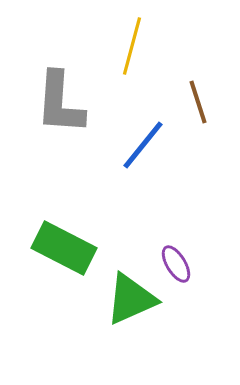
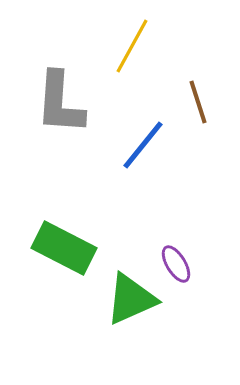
yellow line: rotated 14 degrees clockwise
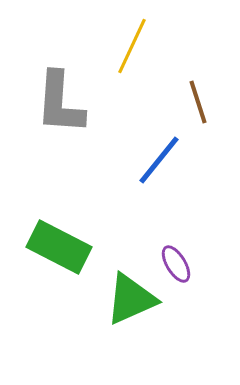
yellow line: rotated 4 degrees counterclockwise
blue line: moved 16 px right, 15 px down
green rectangle: moved 5 px left, 1 px up
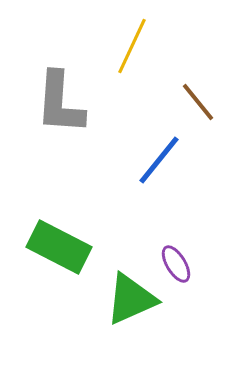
brown line: rotated 21 degrees counterclockwise
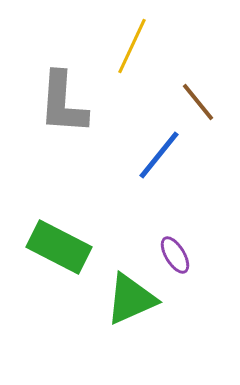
gray L-shape: moved 3 px right
blue line: moved 5 px up
purple ellipse: moved 1 px left, 9 px up
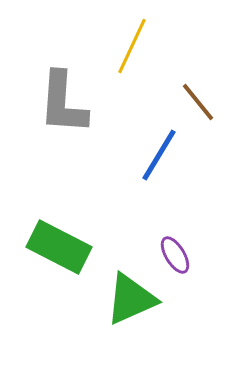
blue line: rotated 8 degrees counterclockwise
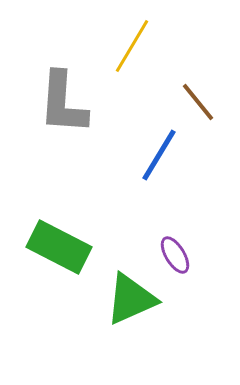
yellow line: rotated 6 degrees clockwise
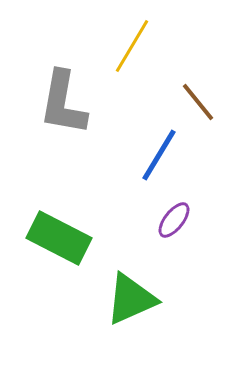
gray L-shape: rotated 6 degrees clockwise
green rectangle: moved 9 px up
purple ellipse: moved 1 px left, 35 px up; rotated 69 degrees clockwise
